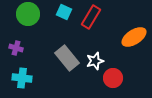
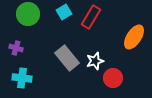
cyan square: rotated 35 degrees clockwise
orange ellipse: rotated 25 degrees counterclockwise
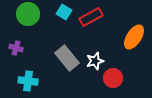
cyan square: rotated 28 degrees counterclockwise
red rectangle: rotated 30 degrees clockwise
cyan cross: moved 6 px right, 3 px down
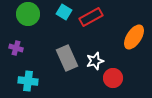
gray rectangle: rotated 15 degrees clockwise
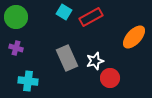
green circle: moved 12 px left, 3 px down
orange ellipse: rotated 10 degrees clockwise
red circle: moved 3 px left
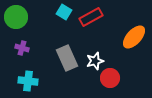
purple cross: moved 6 px right
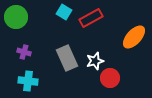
red rectangle: moved 1 px down
purple cross: moved 2 px right, 4 px down
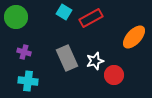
red circle: moved 4 px right, 3 px up
